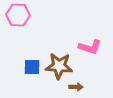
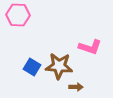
blue square: rotated 30 degrees clockwise
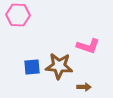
pink L-shape: moved 2 px left, 1 px up
blue square: rotated 36 degrees counterclockwise
brown arrow: moved 8 px right
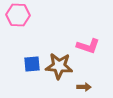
blue square: moved 3 px up
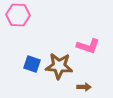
blue square: rotated 24 degrees clockwise
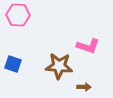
blue square: moved 19 px left
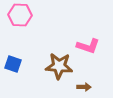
pink hexagon: moved 2 px right
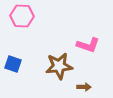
pink hexagon: moved 2 px right, 1 px down
pink L-shape: moved 1 px up
brown star: rotated 12 degrees counterclockwise
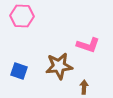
blue square: moved 6 px right, 7 px down
brown arrow: rotated 88 degrees counterclockwise
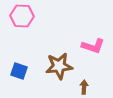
pink L-shape: moved 5 px right, 1 px down
